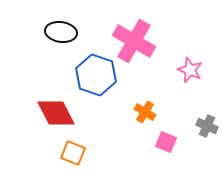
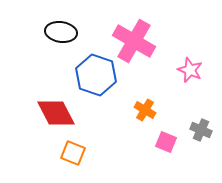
orange cross: moved 2 px up
gray cross: moved 6 px left, 4 px down
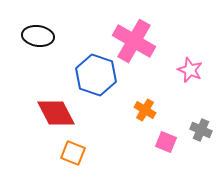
black ellipse: moved 23 px left, 4 px down
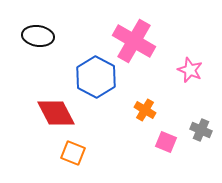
blue hexagon: moved 2 px down; rotated 9 degrees clockwise
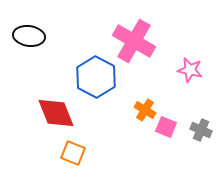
black ellipse: moved 9 px left
pink star: rotated 10 degrees counterclockwise
red diamond: rotated 6 degrees clockwise
pink square: moved 15 px up
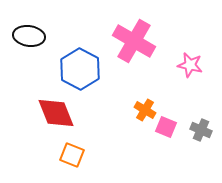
pink star: moved 5 px up
blue hexagon: moved 16 px left, 8 px up
orange square: moved 1 px left, 2 px down
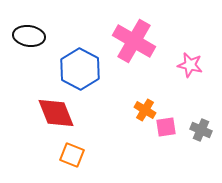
pink square: rotated 30 degrees counterclockwise
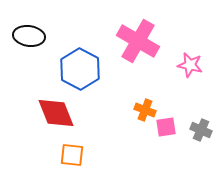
pink cross: moved 4 px right
orange cross: rotated 10 degrees counterclockwise
orange square: rotated 15 degrees counterclockwise
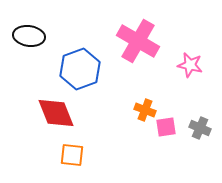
blue hexagon: rotated 12 degrees clockwise
gray cross: moved 1 px left, 2 px up
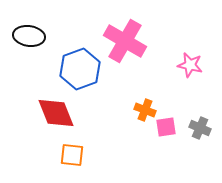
pink cross: moved 13 px left
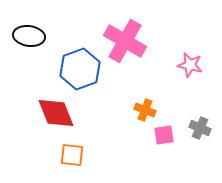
pink square: moved 2 px left, 8 px down
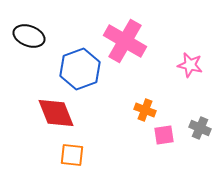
black ellipse: rotated 12 degrees clockwise
